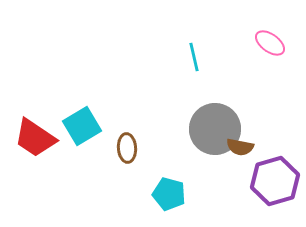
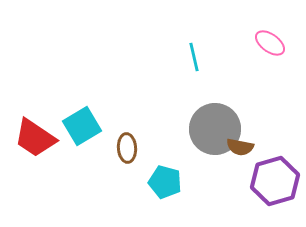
cyan pentagon: moved 4 px left, 12 px up
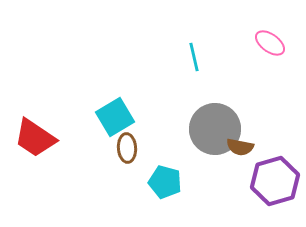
cyan square: moved 33 px right, 9 px up
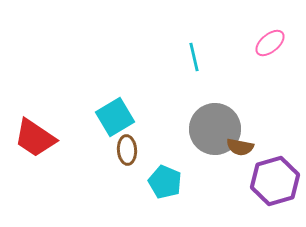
pink ellipse: rotated 76 degrees counterclockwise
brown ellipse: moved 2 px down
cyan pentagon: rotated 8 degrees clockwise
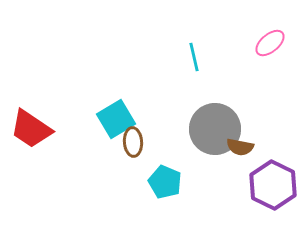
cyan square: moved 1 px right, 2 px down
red trapezoid: moved 4 px left, 9 px up
brown ellipse: moved 6 px right, 8 px up
purple hexagon: moved 2 px left, 4 px down; rotated 18 degrees counterclockwise
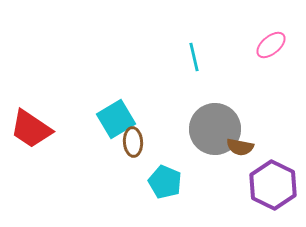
pink ellipse: moved 1 px right, 2 px down
